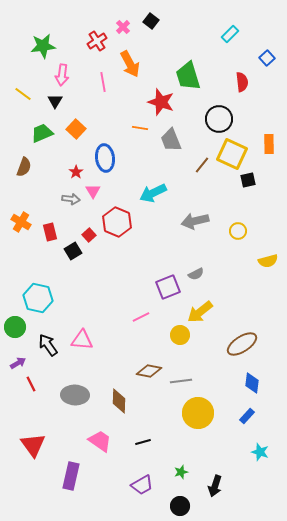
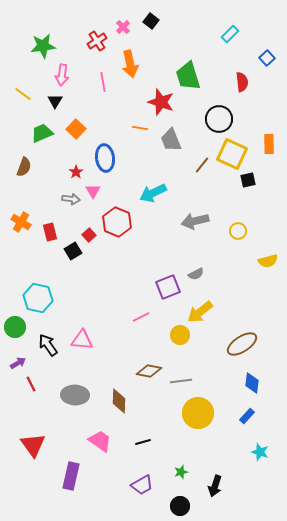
orange arrow at (130, 64): rotated 16 degrees clockwise
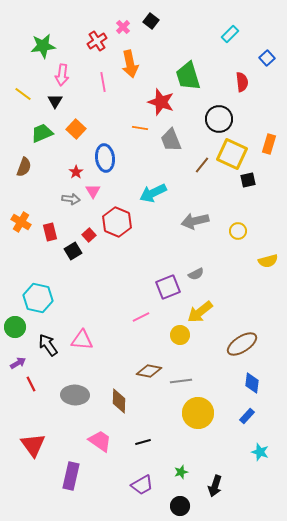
orange rectangle at (269, 144): rotated 18 degrees clockwise
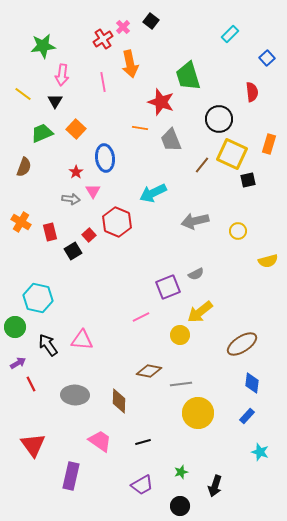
red cross at (97, 41): moved 6 px right, 2 px up
red semicircle at (242, 82): moved 10 px right, 10 px down
gray line at (181, 381): moved 3 px down
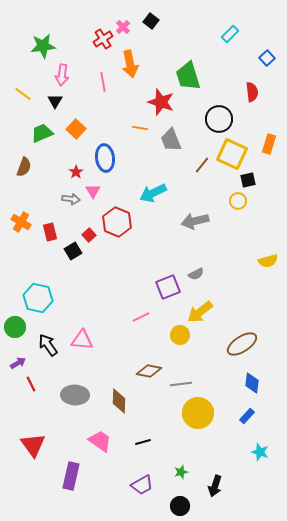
yellow circle at (238, 231): moved 30 px up
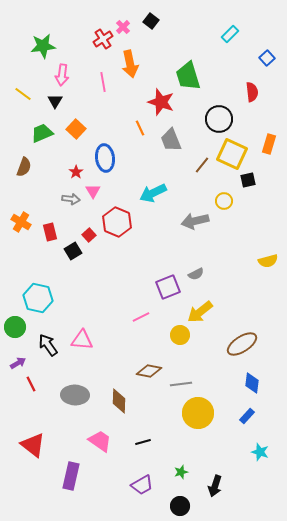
orange line at (140, 128): rotated 56 degrees clockwise
yellow circle at (238, 201): moved 14 px left
red triangle at (33, 445): rotated 16 degrees counterclockwise
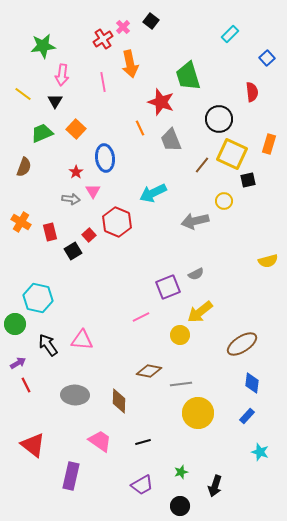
green circle at (15, 327): moved 3 px up
red line at (31, 384): moved 5 px left, 1 px down
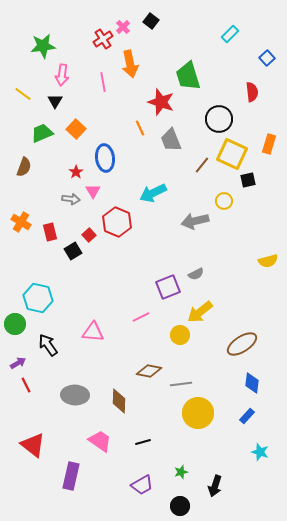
pink triangle at (82, 340): moved 11 px right, 8 px up
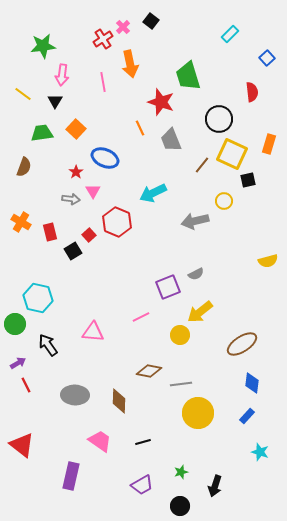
green trapezoid at (42, 133): rotated 15 degrees clockwise
blue ellipse at (105, 158): rotated 60 degrees counterclockwise
red triangle at (33, 445): moved 11 px left
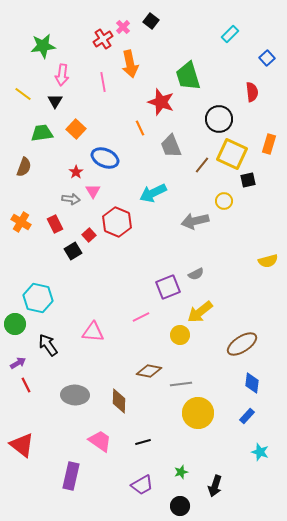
gray trapezoid at (171, 140): moved 6 px down
red rectangle at (50, 232): moved 5 px right, 8 px up; rotated 12 degrees counterclockwise
